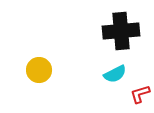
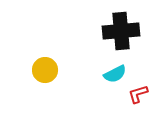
yellow circle: moved 6 px right
red L-shape: moved 2 px left
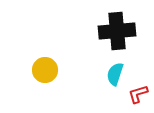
black cross: moved 4 px left
cyan semicircle: rotated 135 degrees clockwise
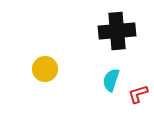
yellow circle: moved 1 px up
cyan semicircle: moved 4 px left, 6 px down
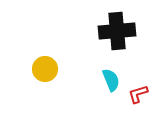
cyan semicircle: rotated 140 degrees clockwise
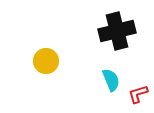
black cross: rotated 9 degrees counterclockwise
yellow circle: moved 1 px right, 8 px up
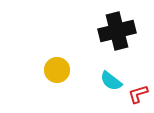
yellow circle: moved 11 px right, 9 px down
cyan semicircle: moved 1 px down; rotated 150 degrees clockwise
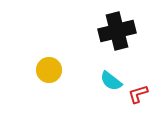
yellow circle: moved 8 px left
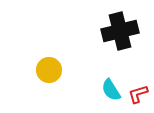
black cross: moved 3 px right
cyan semicircle: moved 9 px down; rotated 20 degrees clockwise
